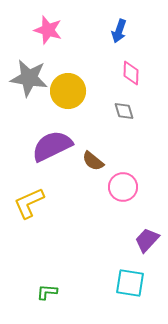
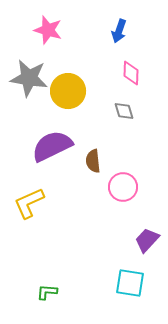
brown semicircle: rotated 45 degrees clockwise
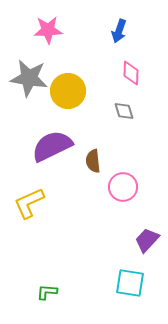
pink star: rotated 20 degrees counterclockwise
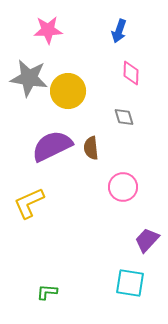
gray diamond: moved 6 px down
brown semicircle: moved 2 px left, 13 px up
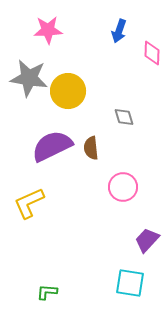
pink diamond: moved 21 px right, 20 px up
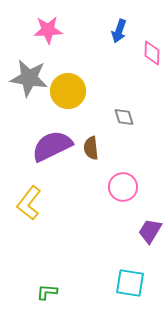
yellow L-shape: rotated 28 degrees counterclockwise
purple trapezoid: moved 3 px right, 9 px up; rotated 12 degrees counterclockwise
